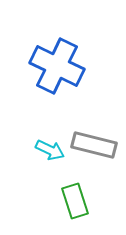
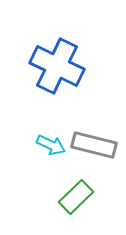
cyan arrow: moved 1 px right, 5 px up
green rectangle: moved 1 px right, 4 px up; rotated 64 degrees clockwise
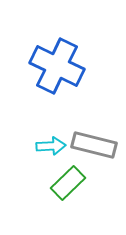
cyan arrow: moved 1 px down; rotated 28 degrees counterclockwise
green rectangle: moved 8 px left, 14 px up
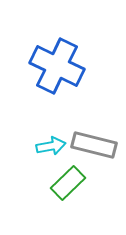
cyan arrow: rotated 8 degrees counterclockwise
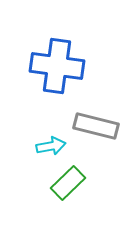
blue cross: rotated 18 degrees counterclockwise
gray rectangle: moved 2 px right, 19 px up
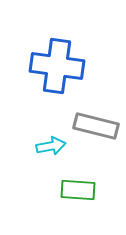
green rectangle: moved 10 px right, 7 px down; rotated 48 degrees clockwise
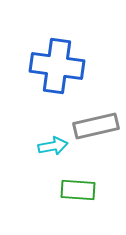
gray rectangle: rotated 27 degrees counterclockwise
cyan arrow: moved 2 px right
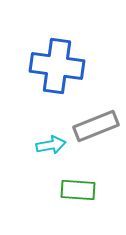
gray rectangle: rotated 9 degrees counterclockwise
cyan arrow: moved 2 px left, 1 px up
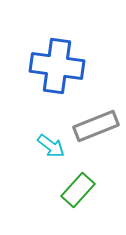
cyan arrow: moved 1 px down; rotated 48 degrees clockwise
green rectangle: rotated 52 degrees counterclockwise
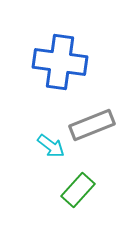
blue cross: moved 3 px right, 4 px up
gray rectangle: moved 4 px left, 1 px up
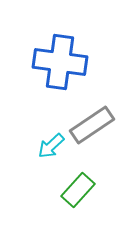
gray rectangle: rotated 12 degrees counterclockwise
cyan arrow: rotated 100 degrees clockwise
